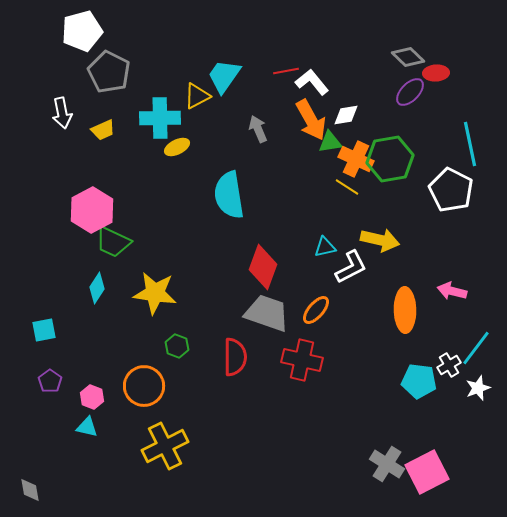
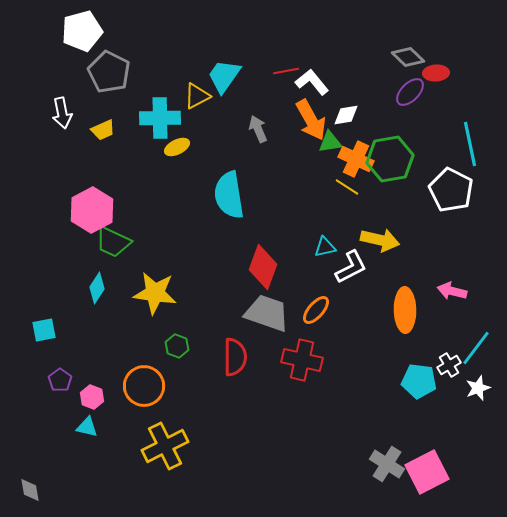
purple pentagon at (50, 381): moved 10 px right, 1 px up
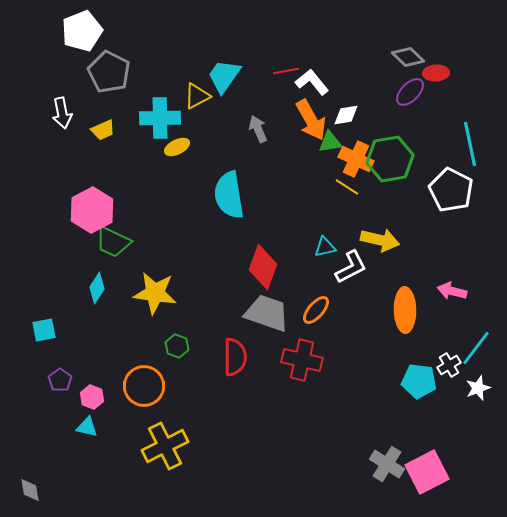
white pentagon at (82, 31): rotated 6 degrees counterclockwise
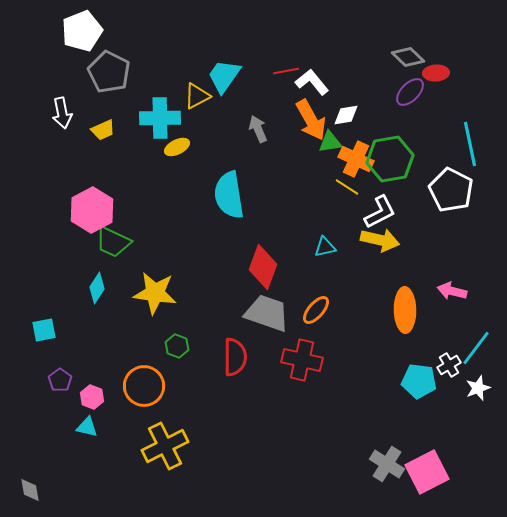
white L-shape at (351, 267): moved 29 px right, 55 px up
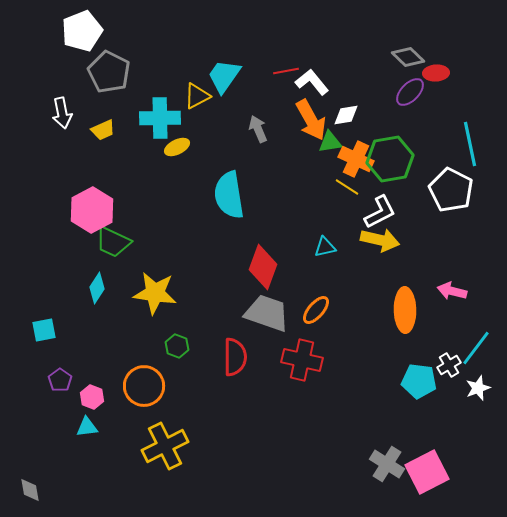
cyan triangle at (87, 427): rotated 20 degrees counterclockwise
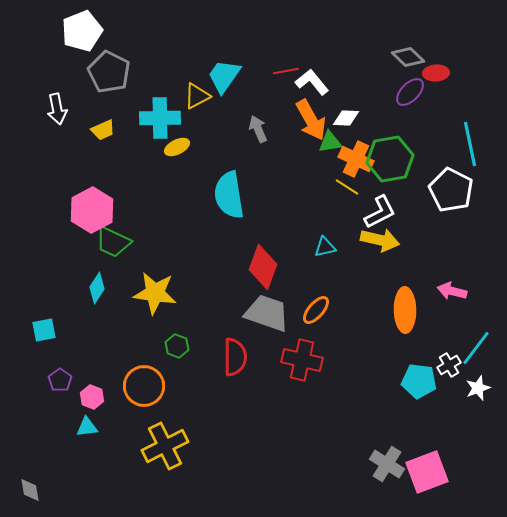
white arrow at (62, 113): moved 5 px left, 4 px up
white diamond at (346, 115): moved 3 px down; rotated 12 degrees clockwise
pink square at (427, 472): rotated 6 degrees clockwise
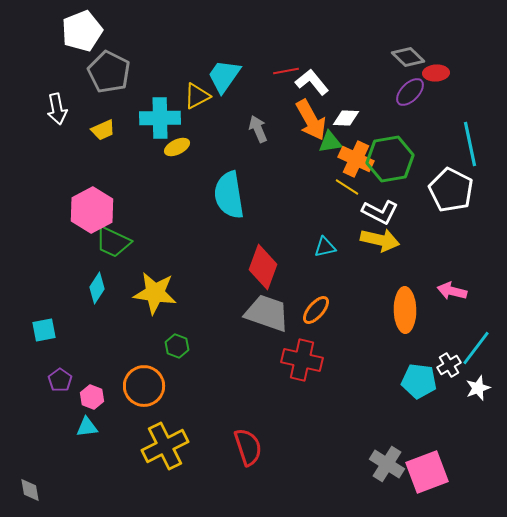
white L-shape at (380, 212): rotated 54 degrees clockwise
red semicircle at (235, 357): moved 13 px right, 90 px down; rotated 18 degrees counterclockwise
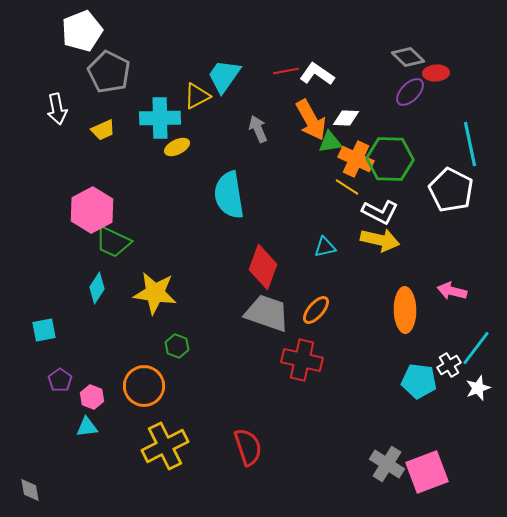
white L-shape at (312, 82): moved 5 px right, 8 px up; rotated 16 degrees counterclockwise
green hexagon at (390, 159): rotated 12 degrees clockwise
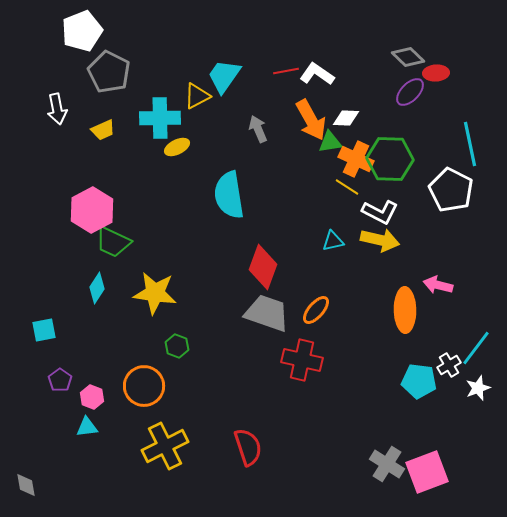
cyan triangle at (325, 247): moved 8 px right, 6 px up
pink arrow at (452, 291): moved 14 px left, 6 px up
gray diamond at (30, 490): moved 4 px left, 5 px up
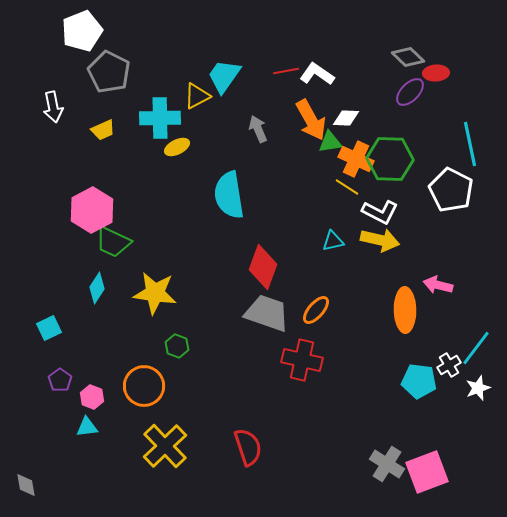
white arrow at (57, 109): moved 4 px left, 2 px up
cyan square at (44, 330): moved 5 px right, 2 px up; rotated 15 degrees counterclockwise
yellow cross at (165, 446): rotated 18 degrees counterclockwise
